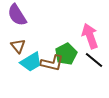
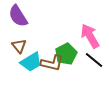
purple semicircle: moved 1 px right, 1 px down
pink arrow: rotated 10 degrees counterclockwise
brown triangle: moved 1 px right
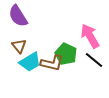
green pentagon: rotated 20 degrees counterclockwise
cyan trapezoid: moved 1 px left
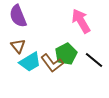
purple semicircle: rotated 10 degrees clockwise
pink arrow: moved 9 px left, 15 px up
brown triangle: moved 1 px left
green pentagon: rotated 20 degrees clockwise
brown L-shape: rotated 40 degrees clockwise
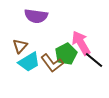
purple semicircle: moved 18 px right; rotated 60 degrees counterclockwise
pink arrow: moved 22 px down
brown triangle: moved 2 px right; rotated 21 degrees clockwise
cyan trapezoid: moved 1 px left
